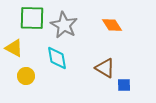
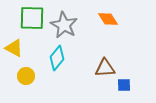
orange diamond: moved 4 px left, 6 px up
cyan diamond: rotated 50 degrees clockwise
brown triangle: rotated 35 degrees counterclockwise
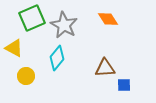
green square: rotated 24 degrees counterclockwise
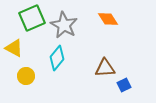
blue square: rotated 24 degrees counterclockwise
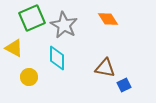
cyan diamond: rotated 40 degrees counterclockwise
brown triangle: rotated 15 degrees clockwise
yellow circle: moved 3 px right, 1 px down
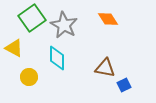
green square: rotated 12 degrees counterclockwise
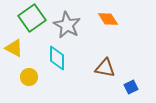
gray star: moved 3 px right
blue square: moved 7 px right, 2 px down
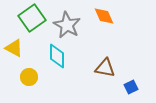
orange diamond: moved 4 px left, 3 px up; rotated 10 degrees clockwise
cyan diamond: moved 2 px up
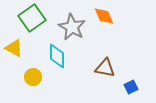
gray star: moved 5 px right, 2 px down
yellow circle: moved 4 px right
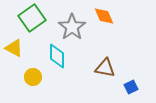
gray star: rotated 8 degrees clockwise
